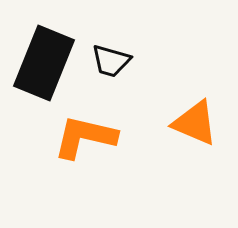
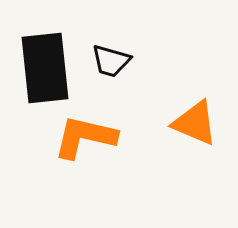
black rectangle: moved 1 px right, 5 px down; rotated 28 degrees counterclockwise
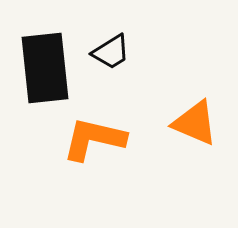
black trapezoid: moved 9 px up; rotated 48 degrees counterclockwise
orange L-shape: moved 9 px right, 2 px down
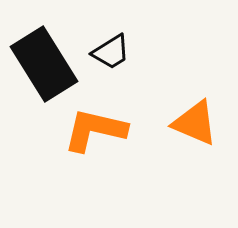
black rectangle: moved 1 px left, 4 px up; rotated 26 degrees counterclockwise
orange L-shape: moved 1 px right, 9 px up
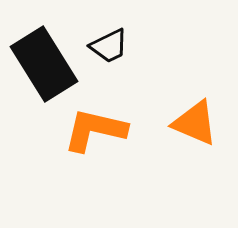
black trapezoid: moved 2 px left, 6 px up; rotated 6 degrees clockwise
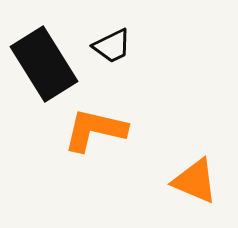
black trapezoid: moved 3 px right
orange triangle: moved 58 px down
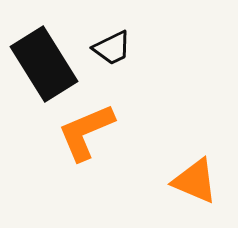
black trapezoid: moved 2 px down
orange L-shape: moved 9 px left, 2 px down; rotated 36 degrees counterclockwise
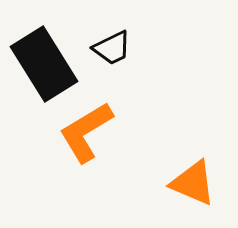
orange L-shape: rotated 8 degrees counterclockwise
orange triangle: moved 2 px left, 2 px down
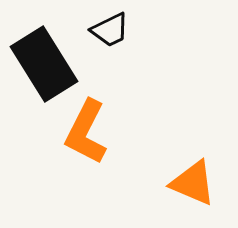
black trapezoid: moved 2 px left, 18 px up
orange L-shape: rotated 32 degrees counterclockwise
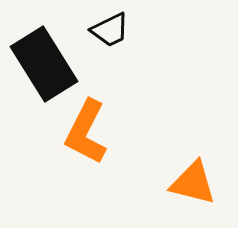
orange triangle: rotated 9 degrees counterclockwise
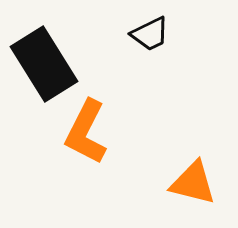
black trapezoid: moved 40 px right, 4 px down
